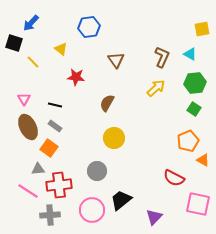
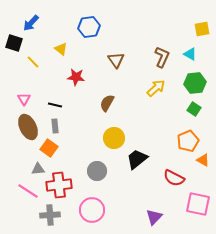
gray rectangle: rotated 48 degrees clockwise
black trapezoid: moved 16 px right, 41 px up
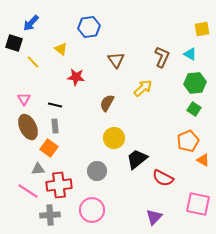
yellow arrow: moved 13 px left
red semicircle: moved 11 px left
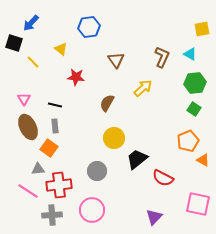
gray cross: moved 2 px right
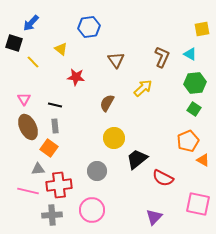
pink line: rotated 20 degrees counterclockwise
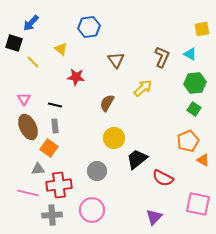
pink line: moved 2 px down
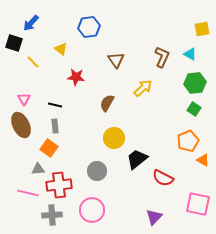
brown ellipse: moved 7 px left, 2 px up
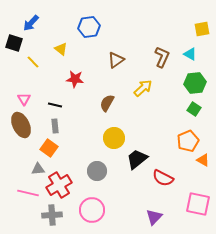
brown triangle: rotated 30 degrees clockwise
red star: moved 1 px left, 2 px down
red cross: rotated 25 degrees counterclockwise
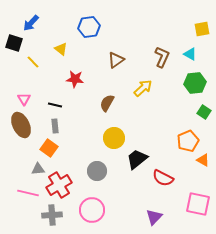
green square: moved 10 px right, 3 px down
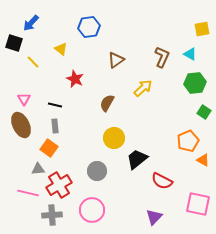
red star: rotated 18 degrees clockwise
red semicircle: moved 1 px left, 3 px down
